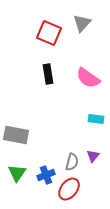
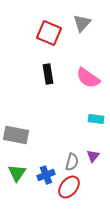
red ellipse: moved 2 px up
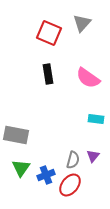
gray semicircle: moved 1 px right, 2 px up
green triangle: moved 4 px right, 5 px up
red ellipse: moved 1 px right, 2 px up
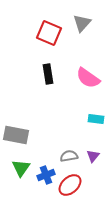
gray semicircle: moved 4 px left, 4 px up; rotated 114 degrees counterclockwise
red ellipse: rotated 10 degrees clockwise
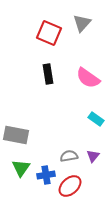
cyan rectangle: rotated 28 degrees clockwise
blue cross: rotated 12 degrees clockwise
red ellipse: moved 1 px down
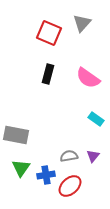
black rectangle: rotated 24 degrees clockwise
